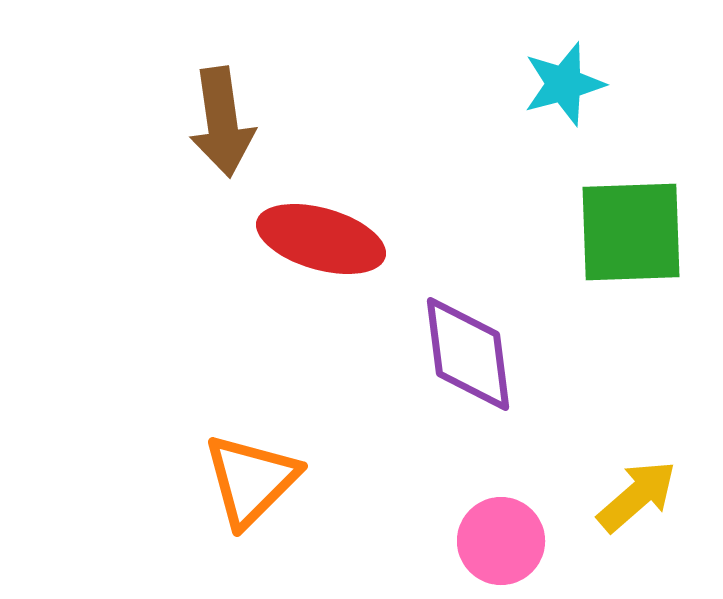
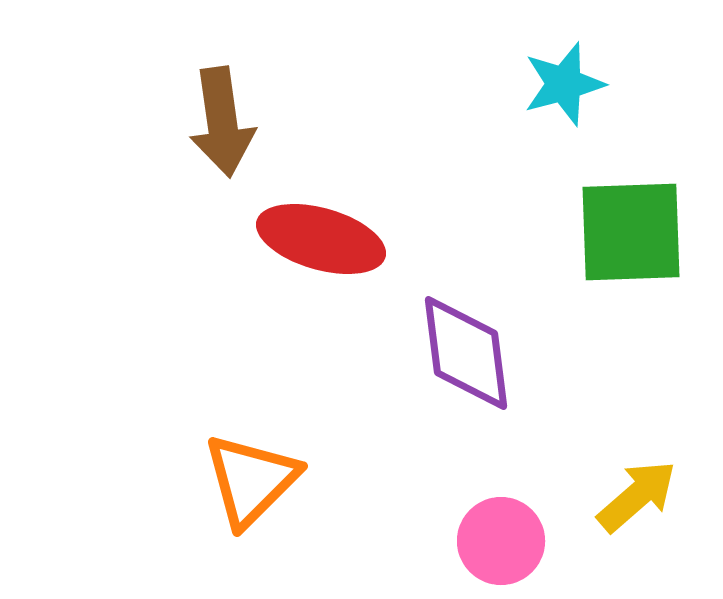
purple diamond: moved 2 px left, 1 px up
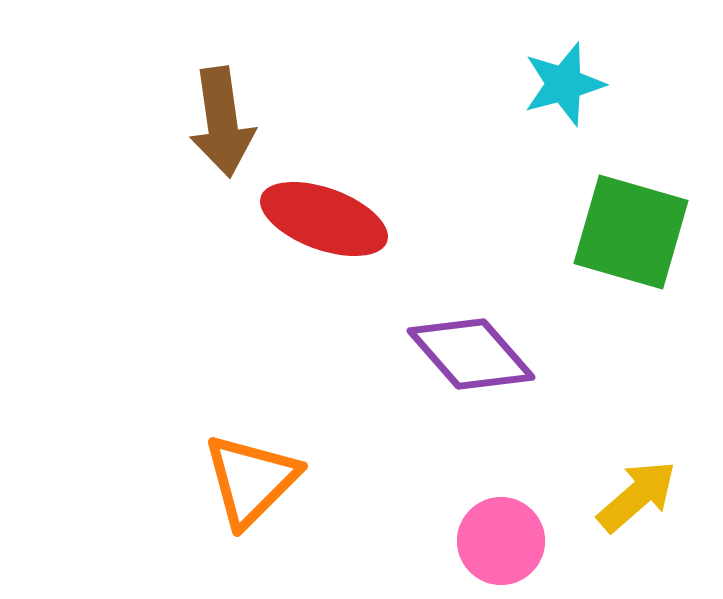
green square: rotated 18 degrees clockwise
red ellipse: moved 3 px right, 20 px up; rotated 4 degrees clockwise
purple diamond: moved 5 px right, 1 px down; rotated 34 degrees counterclockwise
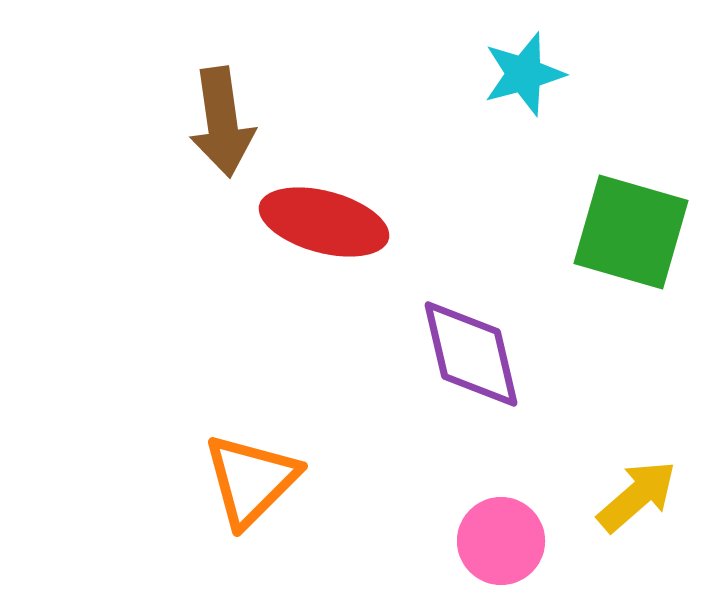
cyan star: moved 40 px left, 10 px up
red ellipse: moved 3 px down; rotated 5 degrees counterclockwise
purple diamond: rotated 28 degrees clockwise
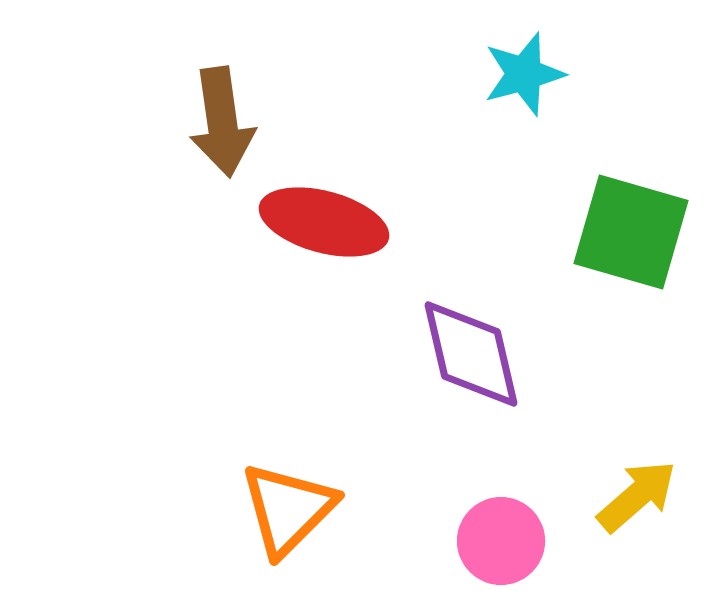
orange triangle: moved 37 px right, 29 px down
